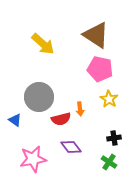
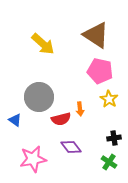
pink pentagon: moved 2 px down
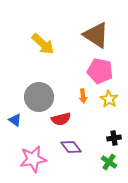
orange arrow: moved 3 px right, 13 px up
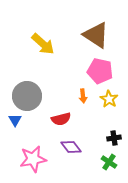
gray circle: moved 12 px left, 1 px up
blue triangle: rotated 24 degrees clockwise
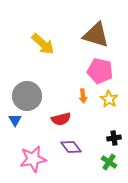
brown triangle: rotated 16 degrees counterclockwise
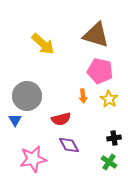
purple diamond: moved 2 px left, 2 px up; rotated 10 degrees clockwise
